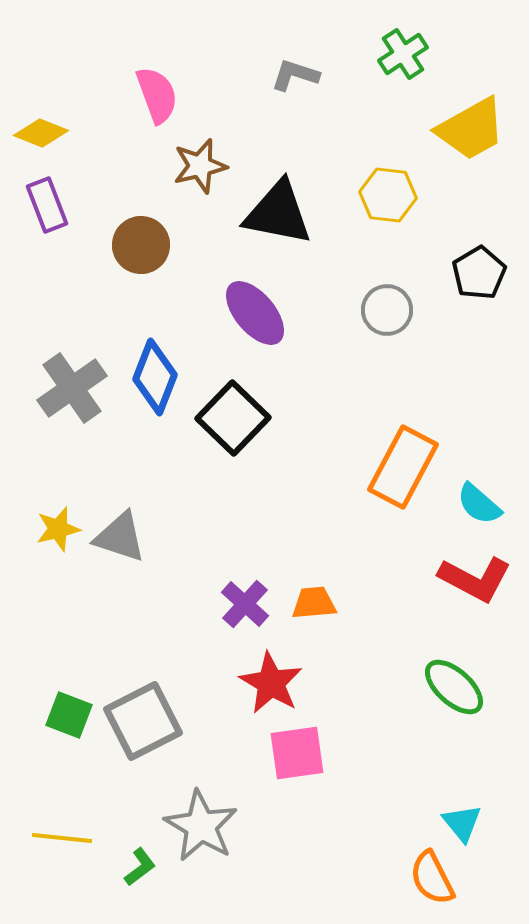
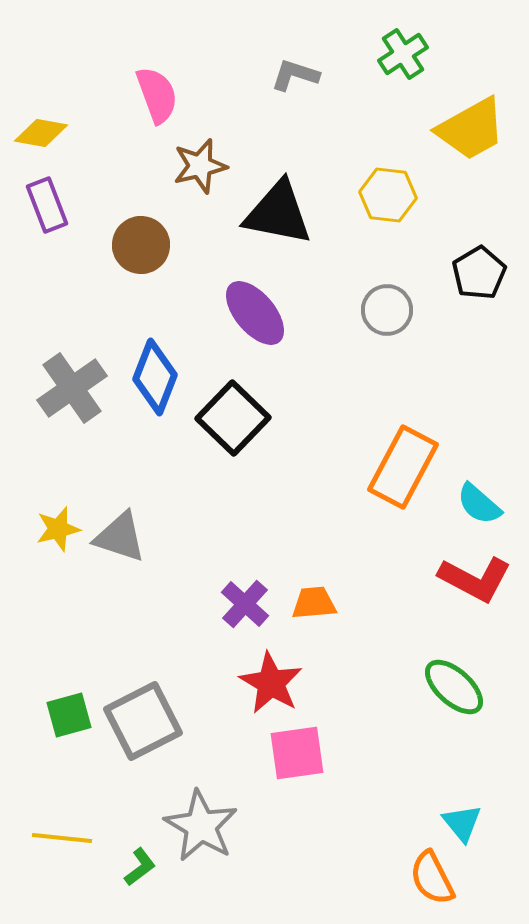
yellow diamond: rotated 12 degrees counterclockwise
green square: rotated 36 degrees counterclockwise
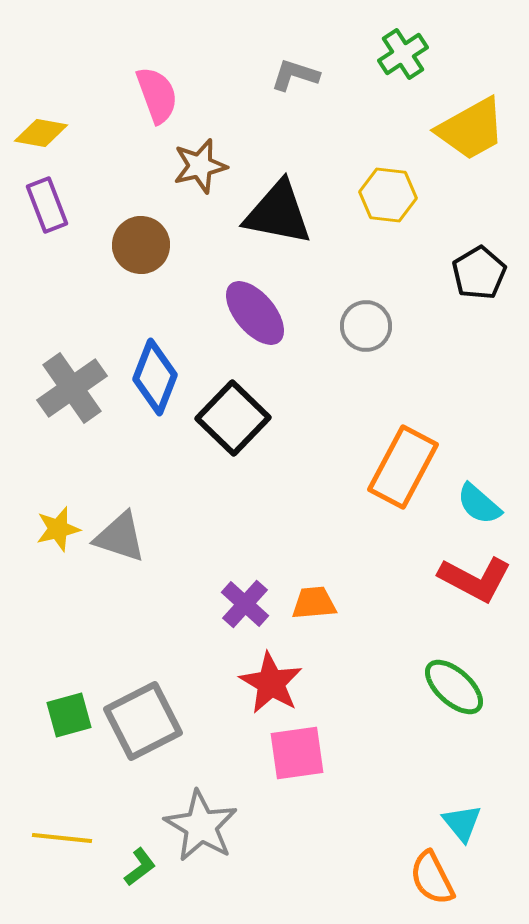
gray circle: moved 21 px left, 16 px down
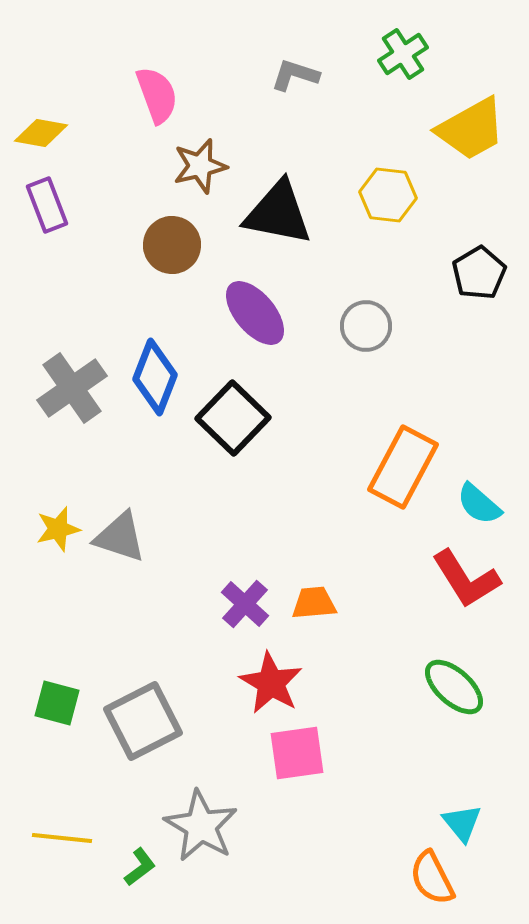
brown circle: moved 31 px right
red L-shape: moved 9 px left; rotated 30 degrees clockwise
green square: moved 12 px left, 12 px up; rotated 30 degrees clockwise
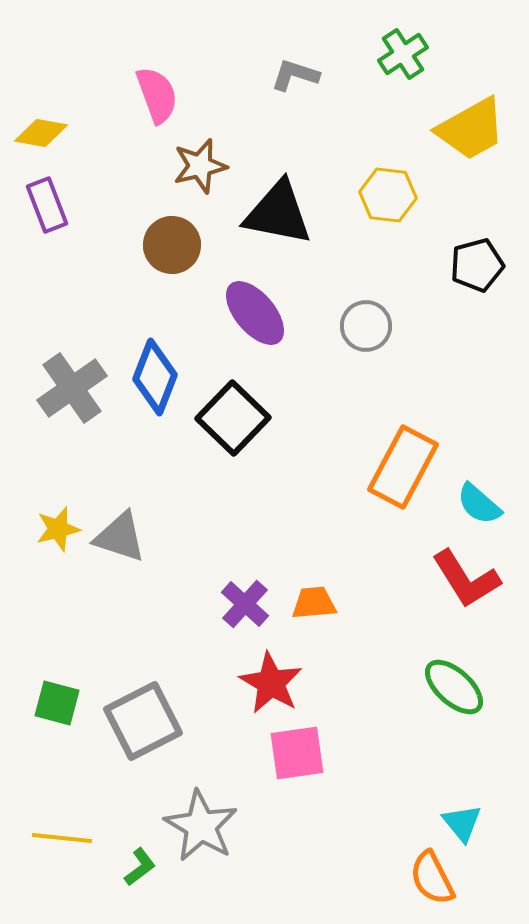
black pentagon: moved 2 px left, 8 px up; rotated 16 degrees clockwise
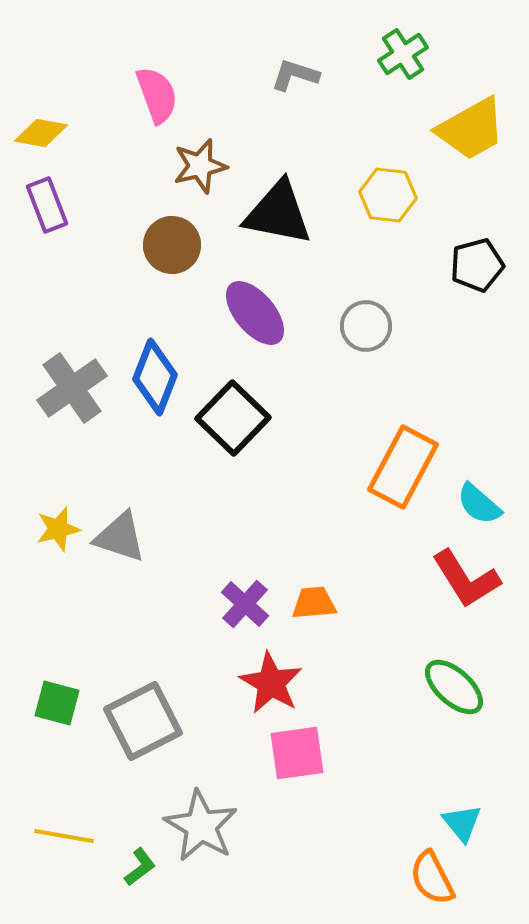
yellow line: moved 2 px right, 2 px up; rotated 4 degrees clockwise
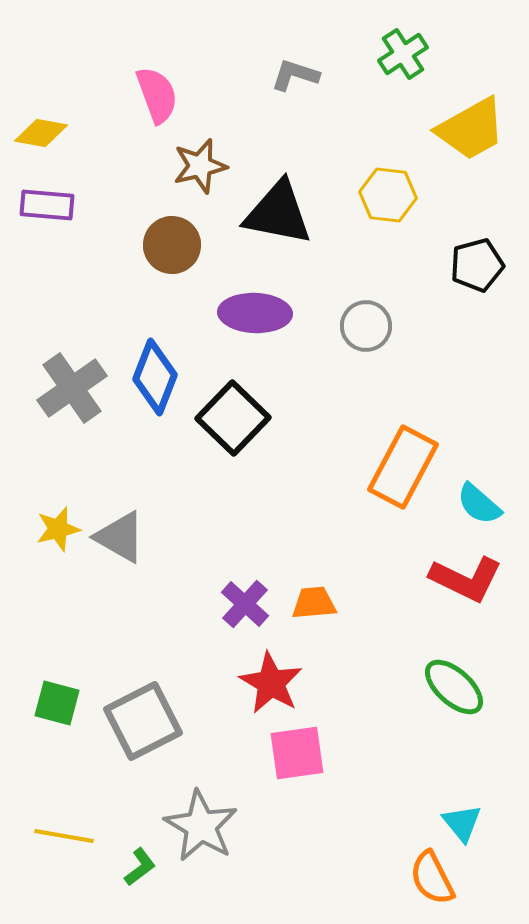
purple rectangle: rotated 64 degrees counterclockwise
purple ellipse: rotated 48 degrees counterclockwise
gray triangle: rotated 12 degrees clockwise
red L-shape: rotated 32 degrees counterclockwise
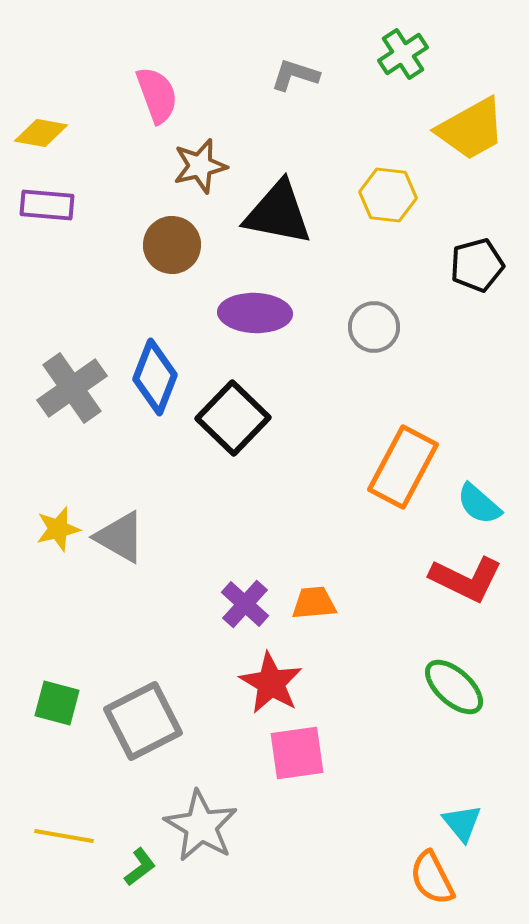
gray circle: moved 8 px right, 1 px down
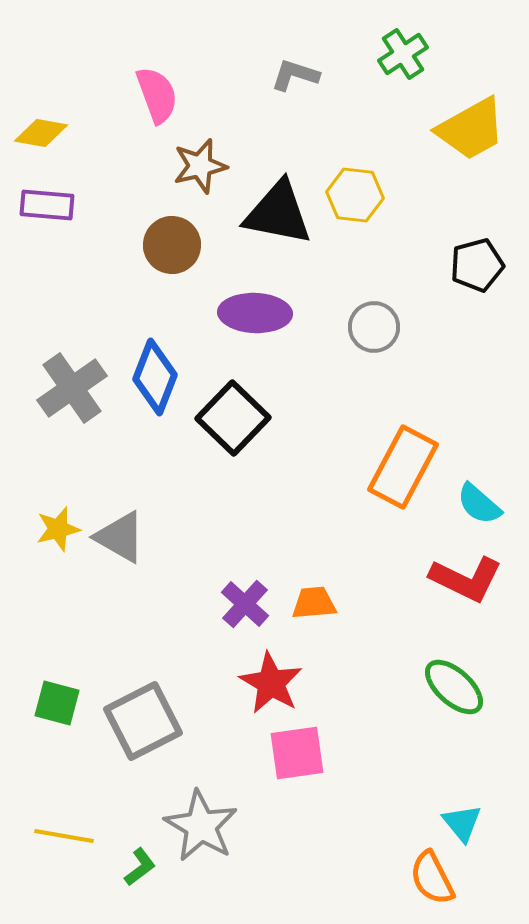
yellow hexagon: moved 33 px left
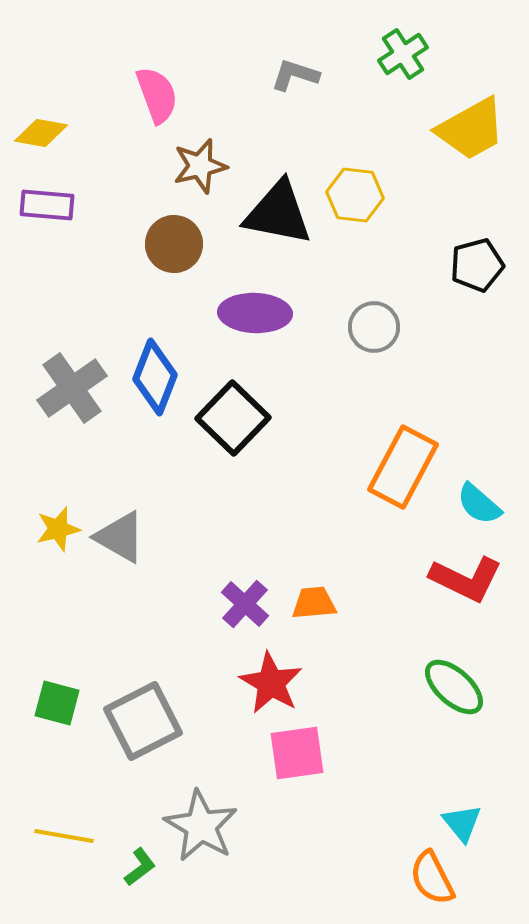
brown circle: moved 2 px right, 1 px up
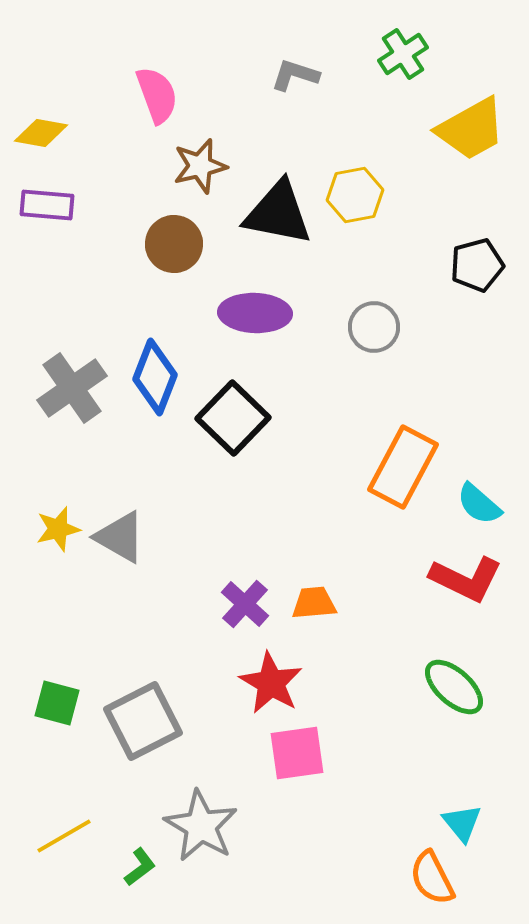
yellow hexagon: rotated 18 degrees counterclockwise
yellow line: rotated 40 degrees counterclockwise
